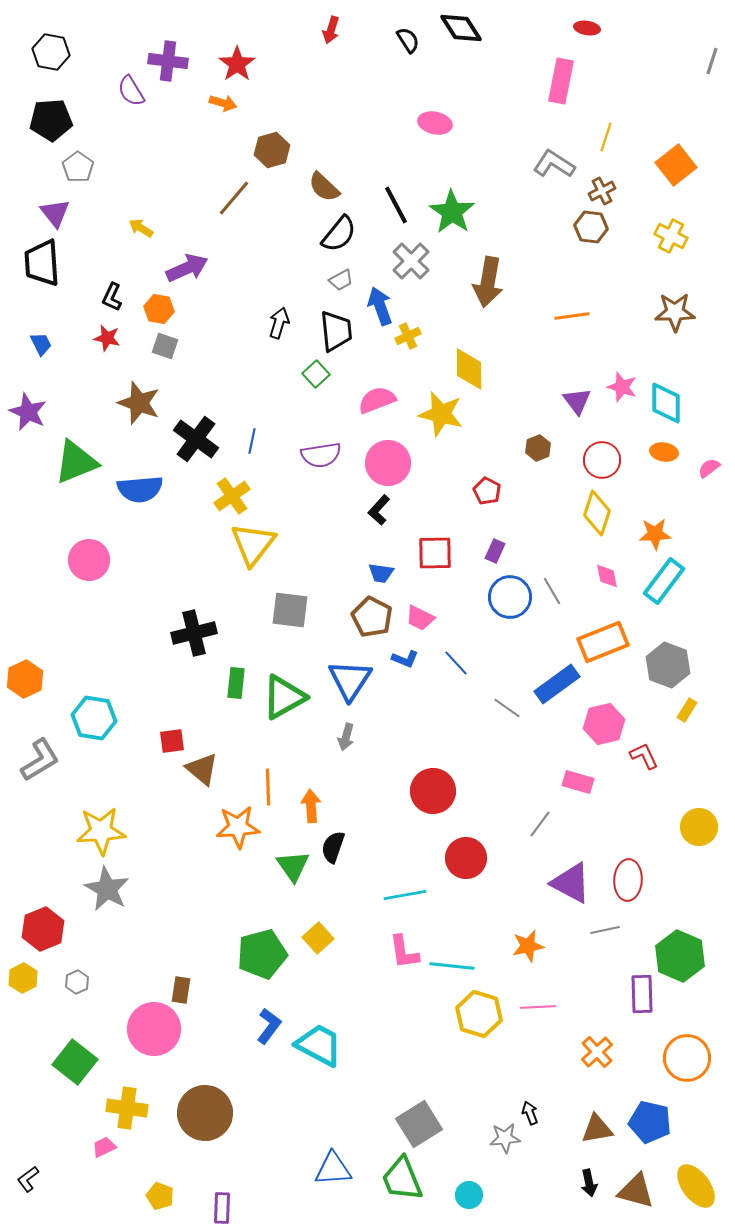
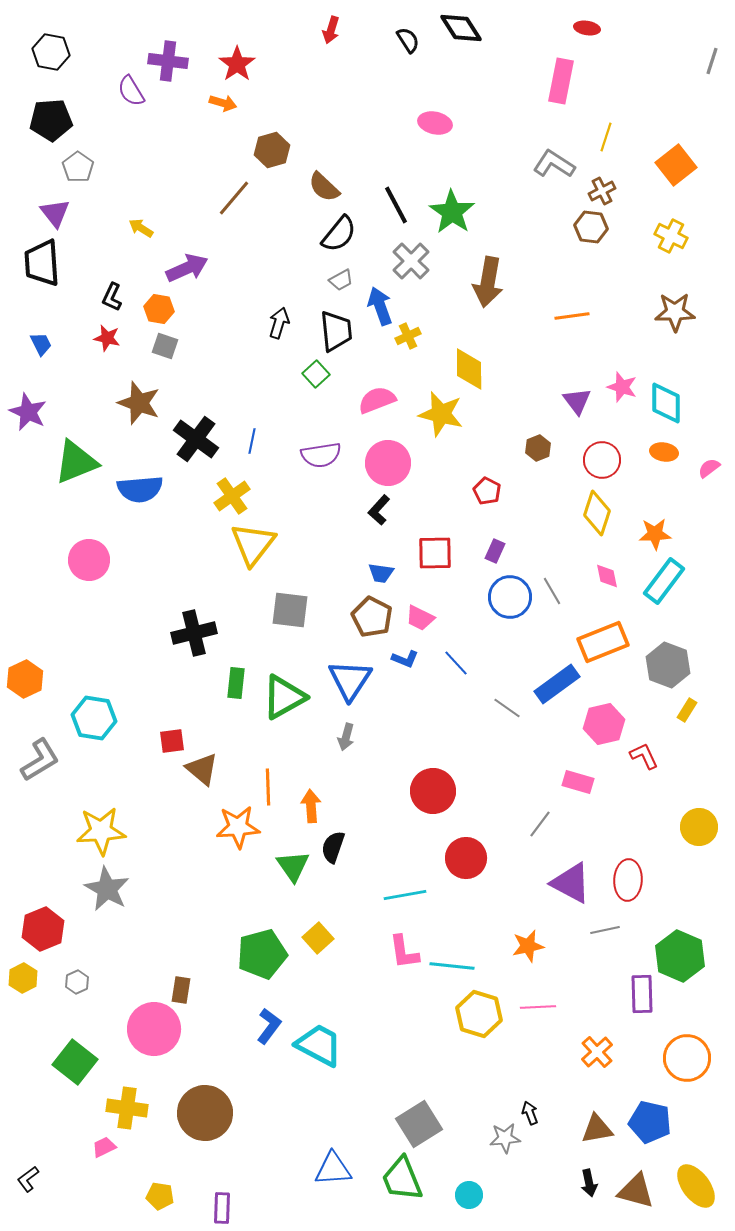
yellow pentagon at (160, 1196): rotated 12 degrees counterclockwise
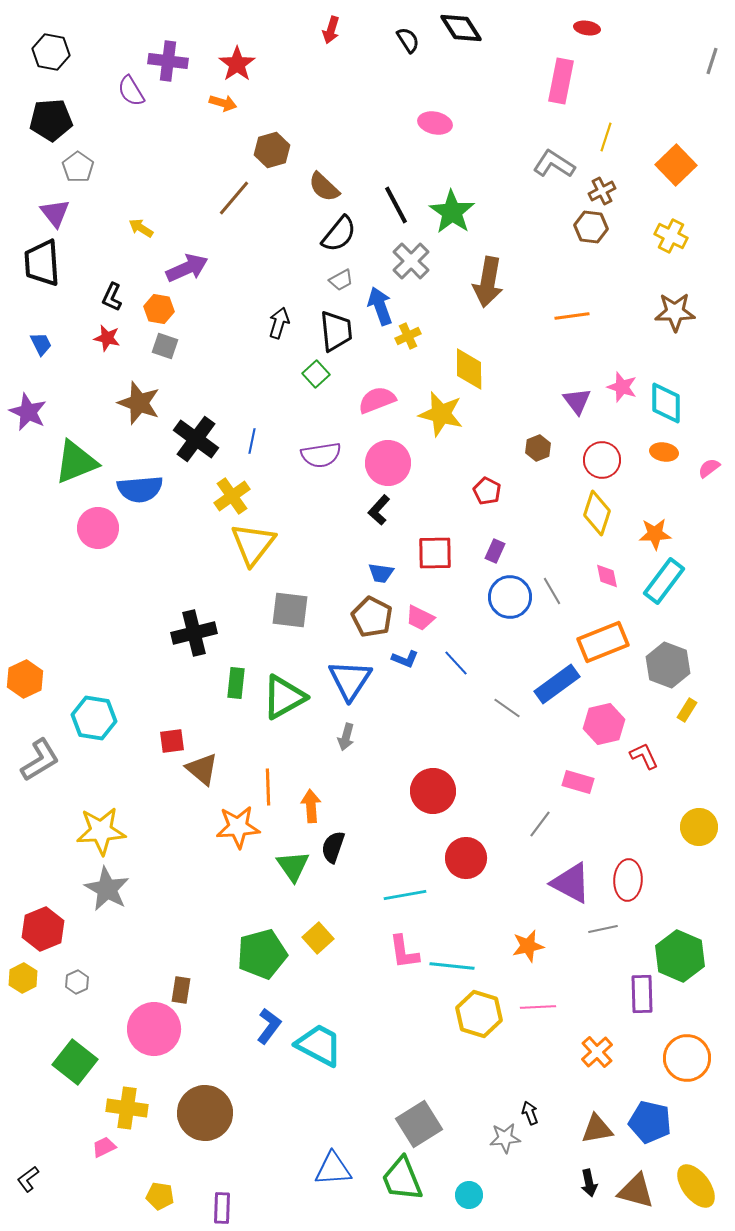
orange square at (676, 165): rotated 6 degrees counterclockwise
pink circle at (89, 560): moved 9 px right, 32 px up
gray line at (605, 930): moved 2 px left, 1 px up
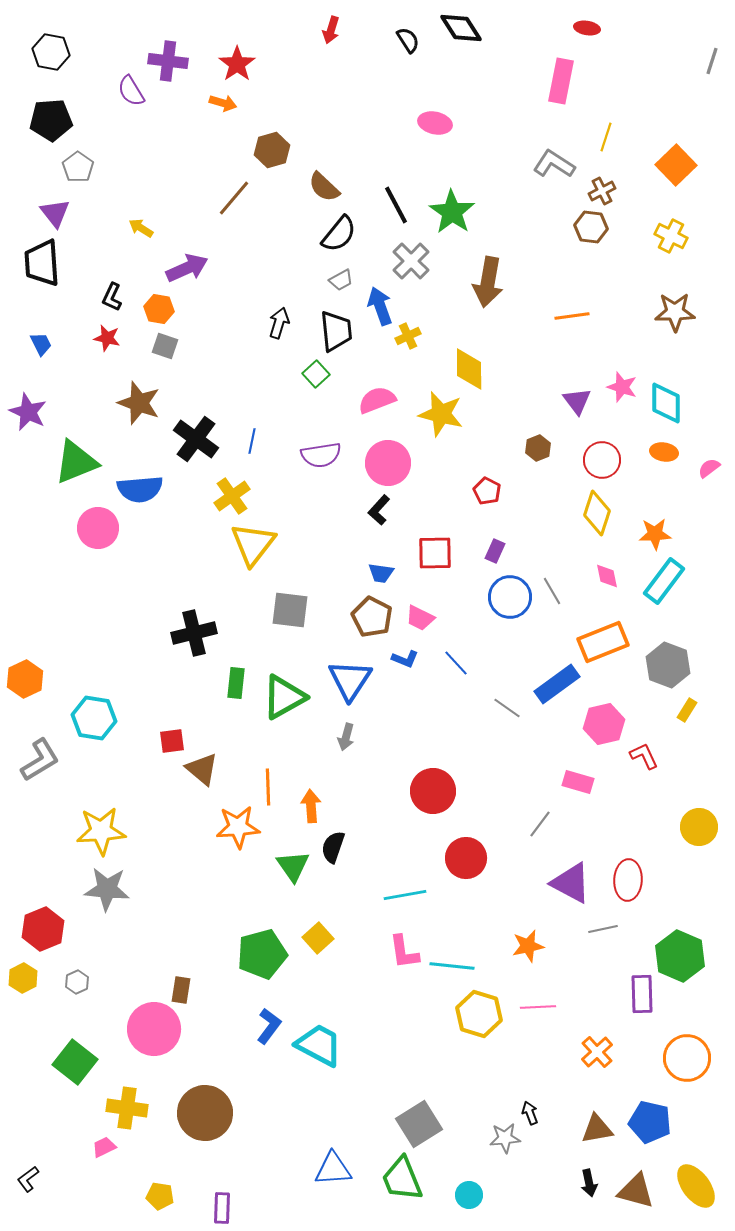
gray star at (107, 889): rotated 24 degrees counterclockwise
